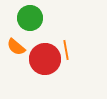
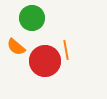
green circle: moved 2 px right
red circle: moved 2 px down
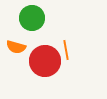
orange semicircle: rotated 24 degrees counterclockwise
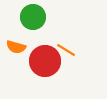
green circle: moved 1 px right, 1 px up
orange line: rotated 48 degrees counterclockwise
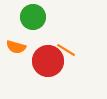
red circle: moved 3 px right
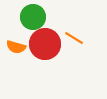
orange line: moved 8 px right, 12 px up
red circle: moved 3 px left, 17 px up
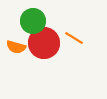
green circle: moved 4 px down
red circle: moved 1 px left, 1 px up
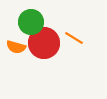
green circle: moved 2 px left, 1 px down
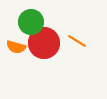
orange line: moved 3 px right, 3 px down
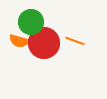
orange line: moved 2 px left; rotated 12 degrees counterclockwise
orange semicircle: moved 3 px right, 6 px up
